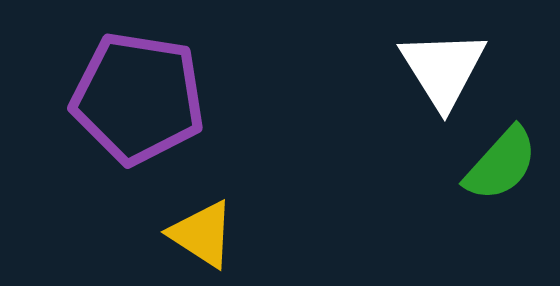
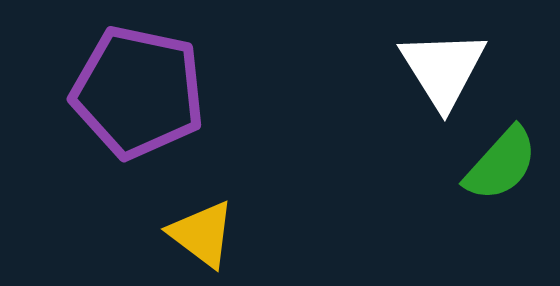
purple pentagon: moved 6 px up; rotated 3 degrees clockwise
yellow triangle: rotated 4 degrees clockwise
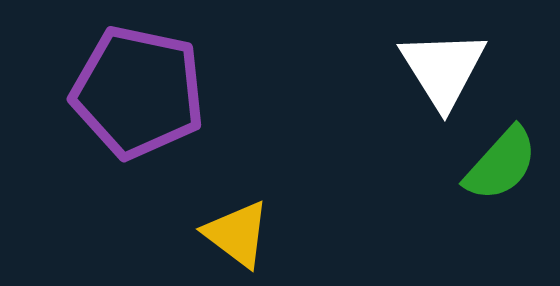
yellow triangle: moved 35 px right
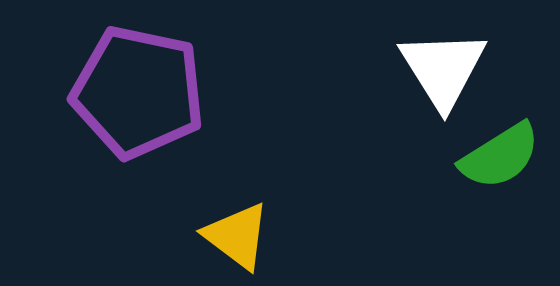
green semicircle: moved 1 px left, 8 px up; rotated 16 degrees clockwise
yellow triangle: moved 2 px down
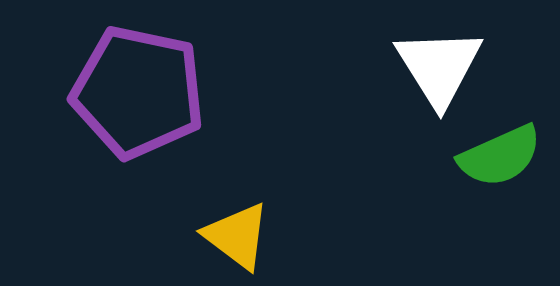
white triangle: moved 4 px left, 2 px up
green semicircle: rotated 8 degrees clockwise
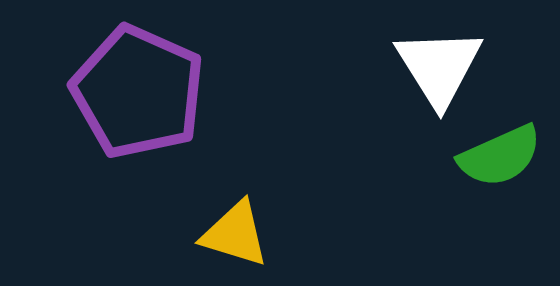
purple pentagon: rotated 12 degrees clockwise
yellow triangle: moved 2 px left, 2 px up; rotated 20 degrees counterclockwise
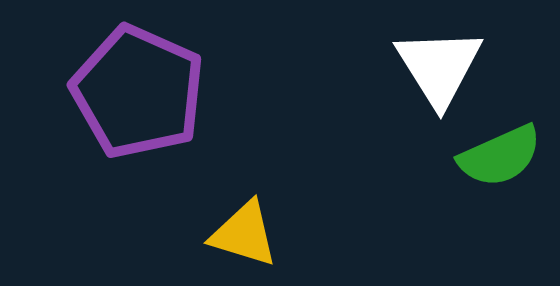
yellow triangle: moved 9 px right
